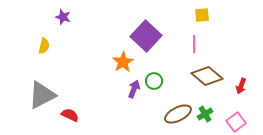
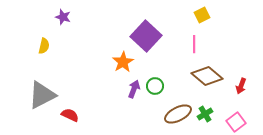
yellow square: rotated 21 degrees counterclockwise
green circle: moved 1 px right, 5 px down
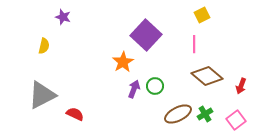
purple square: moved 1 px up
red semicircle: moved 5 px right, 1 px up
pink square: moved 2 px up
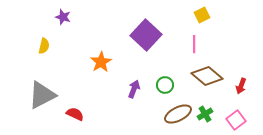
orange star: moved 22 px left
green circle: moved 10 px right, 1 px up
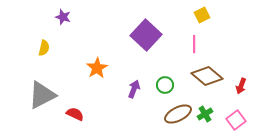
yellow semicircle: moved 2 px down
orange star: moved 4 px left, 6 px down
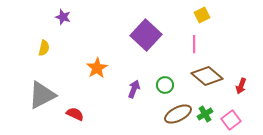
pink square: moved 5 px left
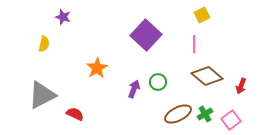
yellow semicircle: moved 4 px up
green circle: moved 7 px left, 3 px up
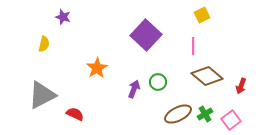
pink line: moved 1 px left, 2 px down
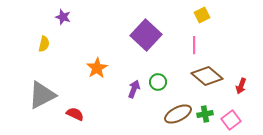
pink line: moved 1 px right, 1 px up
green cross: rotated 21 degrees clockwise
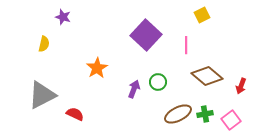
pink line: moved 8 px left
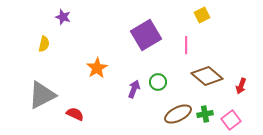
purple square: rotated 16 degrees clockwise
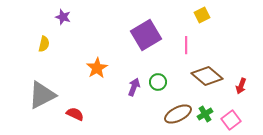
purple arrow: moved 2 px up
green cross: rotated 21 degrees counterclockwise
